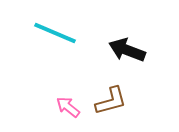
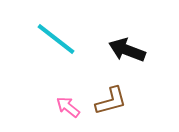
cyan line: moved 1 px right, 6 px down; rotated 15 degrees clockwise
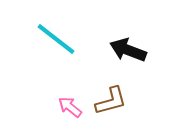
black arrow: moved 1 px right
pink arrow: moved 2 px right
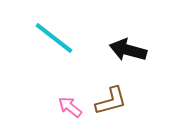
cyan line: moved 2 px left, 1 px up
black arrow: rotated 6 degrees counterclockwise
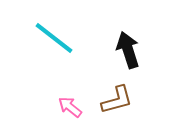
black arrow: rotated 57 degrees clockwise
brown L-shape: moved 6 px right, 1 px up
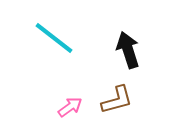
pink arrow: rotated 105 degrees clockwise
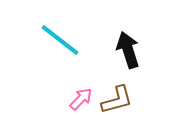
cyan line: moved 6 px right, 2 px down
pink arrow: moved 11 px right, 8 px up; rotated 10 degrees counterclockwise
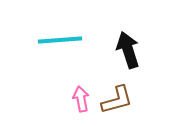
cyan line: rotated 42 degrees counterclockwise
pink arrow: rotated 55 degrees counterclockwise
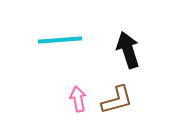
pink arrow: moved 3 px left
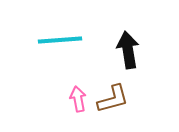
black arrow: rotated 9 degrees clockwise
brown L-shape: moved 4 px left, 1 px up
